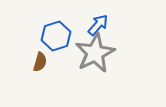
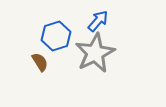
blue arrow: moved 4 px up
brown semicircle: rotated 48 degrees counterclockwise
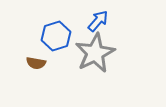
brown semicircle: moved 4 px left, 1 px down; rotated 132 degrees clockwise
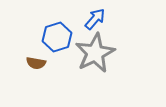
blue arrow: moved 3 px left, 2 px up
blue hexagon: moved 1 px right, 1 px down
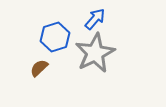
blue hexagon: moved 2 px left
brown semicircle: moved 3 px right, 5 px down; rotated 126 degrees clockwise
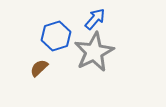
blue hexagon: moved 1 px right, 1 px up
gray star: moved 1 px left, 1 px up
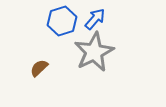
blue hexagon: moved 6 px right, 15 px up
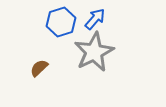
blue hexagon: moved 1 px left, 1 px down
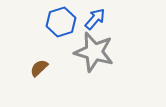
gray star: rotated 30 degrees counterclockwise
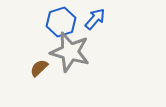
gray star: moved 24 px left
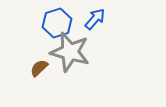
blue hexagon: moved 4 px left, 1 px down
